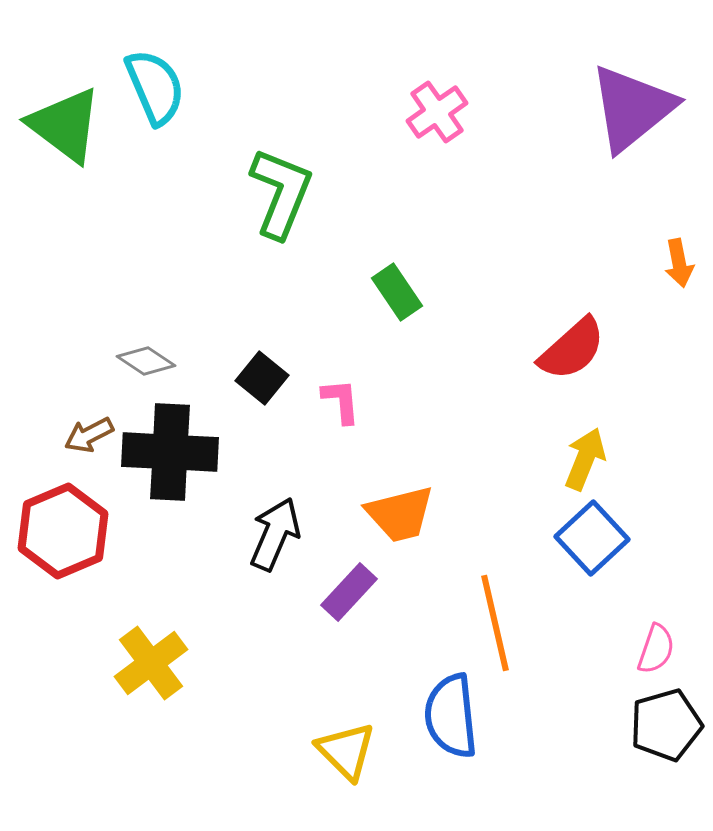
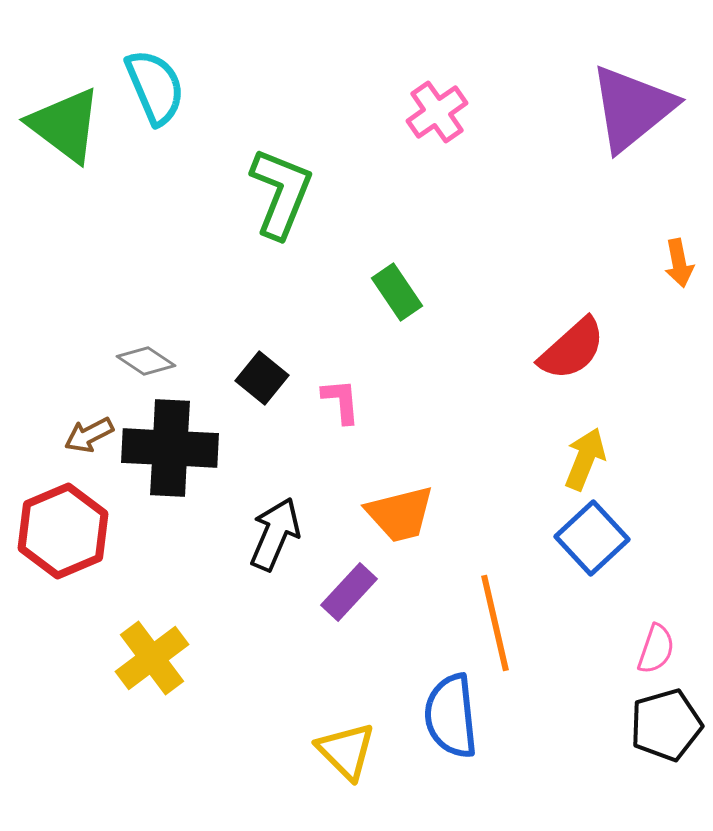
black cross: moved 4 px up
yellow cross: moved 1 px right, 5 px up
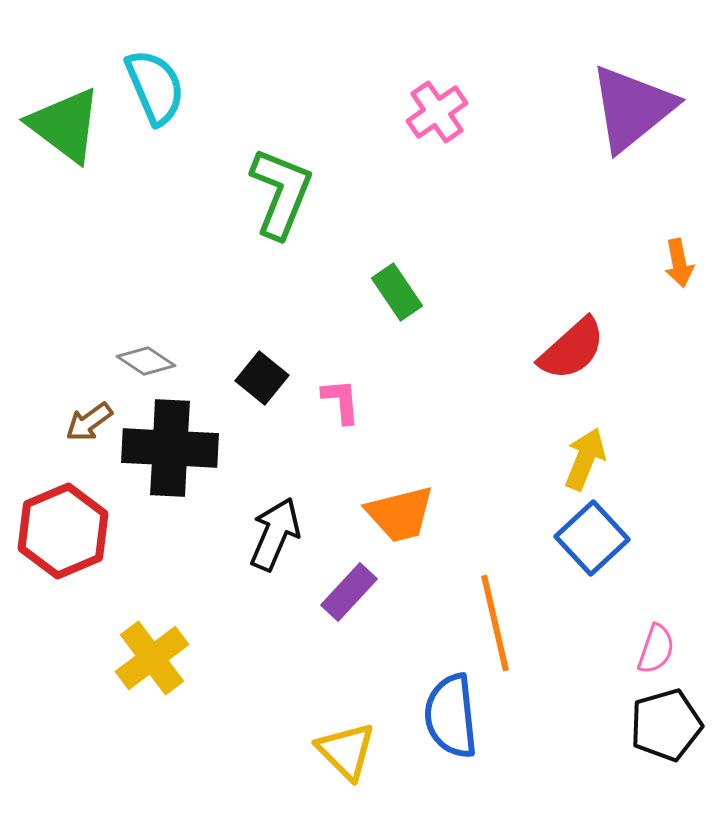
brown arrow: moved 13 px up; rotated 9 degrees counterclockwise
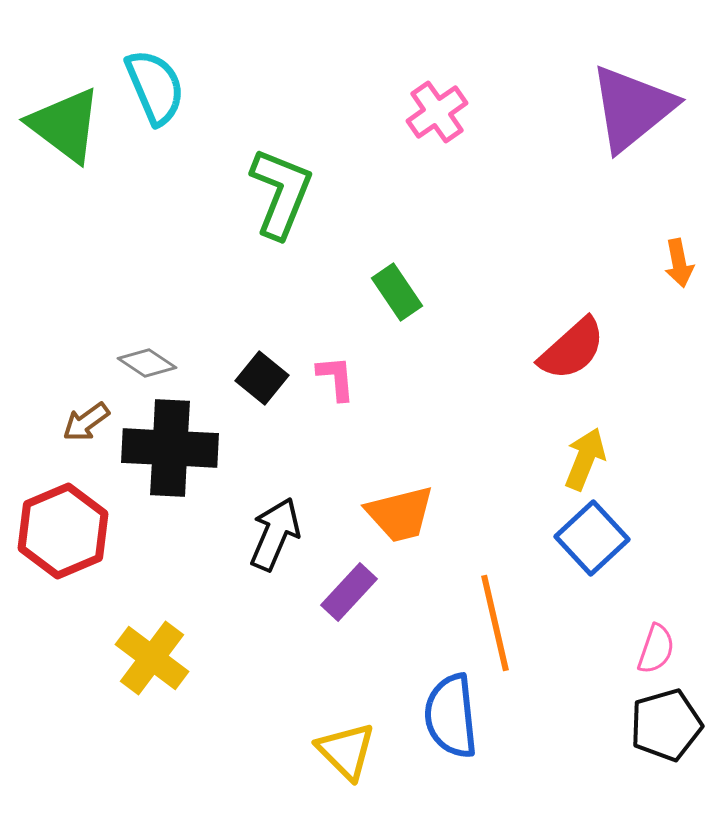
gray diamond: moved 1 px right, 2 px down
pink L-shape: moved 5 px left, 23 px up
brown arrow: moved 3 px left
yellow cross: rotated 16 degrees counterclockwise
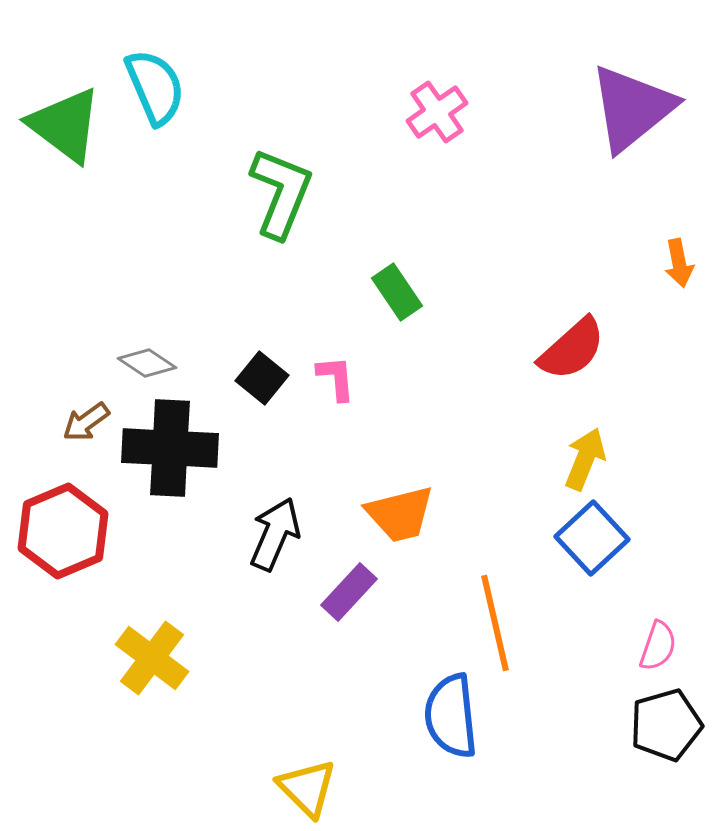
pink semicircle: moved 2 px right, 3 px up
yellow triangle: moved 39 px left, 37 px down
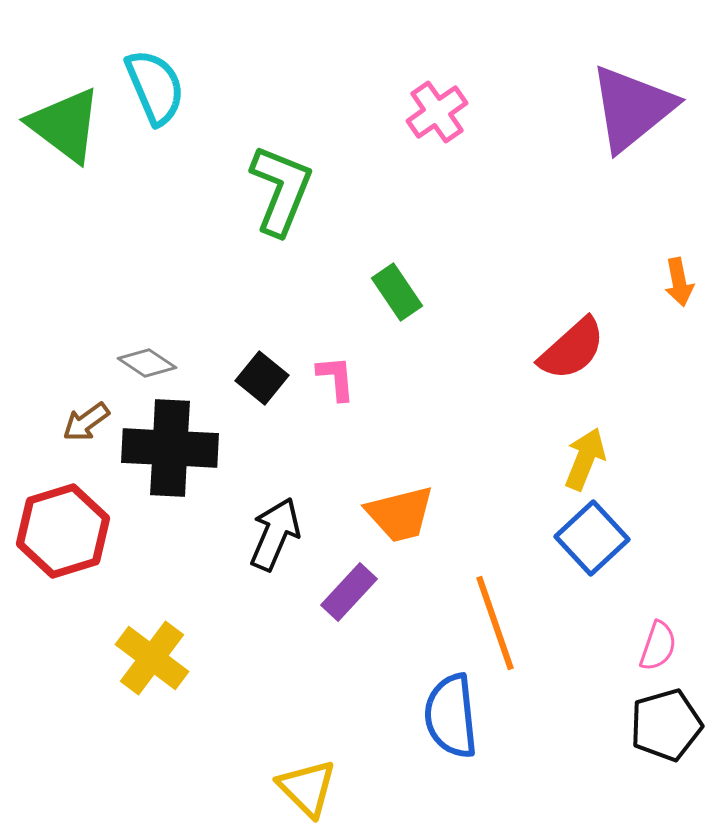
green L-shape: moved 3 px up
orange arrow: moved 19 px down
red hexagon: rotated 6 degrees clockwise
orange line: rotated 6 degrees counterclockwise
